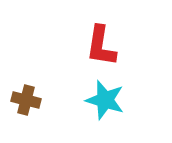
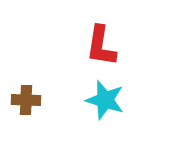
brown cross: rotated 12 degrees counterclockwise
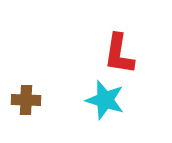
red L-shape: moved 18 px right, 8 px down
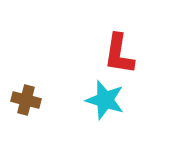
brown cross: rotated 12 degrees clockwise
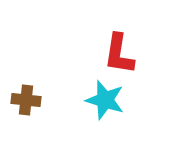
brown cross: rotated 8 degrees counterclockwise
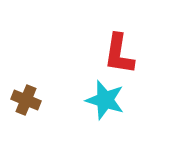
brown cross: rotated 16 degrees clockwise
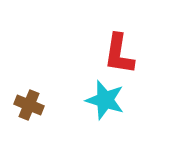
brown cross: moved 3 px right, 5 px down
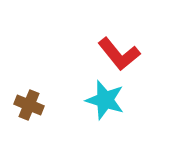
red L-shape: rotated 48 degrees counterclockwise
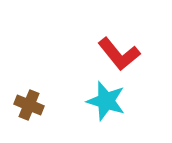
cyan star: moved 1 px right, 1 px down
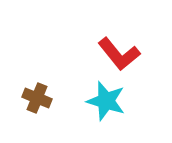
brown cross: moved 8 px right, 7 px up
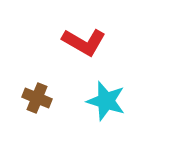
red L-shape: moved 35 px left, 12 px up; rotated 21 degrees counterclockwise
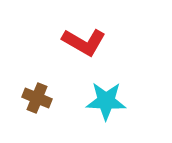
cyan star: rotated 15 degrees counterclockwise
